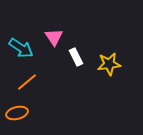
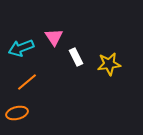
cyan arrow: rotated 125 degrees clockwise
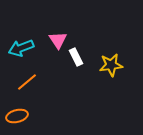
pink triangle: moved 4 px right, 3 px down
yellow star: moved 2 px right, 1 px down
orange ellipse: moved 3 px down
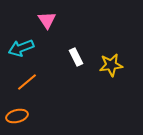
pink triangle: moved 11 px left, 20 px up
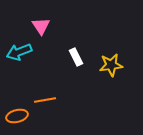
pink triangle: moved 6 px left, 6 px down
cyan arrow: moved 2 px left, 4 px down
orange line: moved 18 px right, 18 px down; rotated 30 degrees clockwise
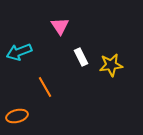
pink triangle: moved 19 px right
white rectangle: moved 5 px right
orange line: moved 13 px up; rotated 70 degrees clockwise
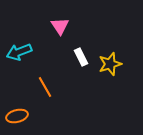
yellow star: moved 1 px left, 1 px up; rotated 10 degrees counterclockwise
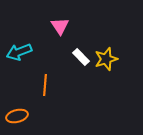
white rectangle: rotated 18 degrees counterclockwise
yellow star: moved 4 px left, 5 px up
orange line: moved 2 px up; rotated 35 degrees clockwise
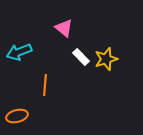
pink triangle: moved 4 px right, 2 px down; rotated 18 degrees counterclockwise
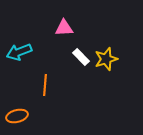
pink triangle: rotated 42 degrees counterclockwise
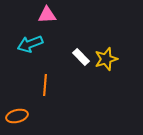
pink triangle: moved 17 px left, 13 px up
cyan arrow: moved 11 px right, 8 px up
